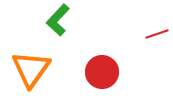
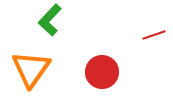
green L-shape: moved 8 px left
red line: moved 3 px left, 1 px down
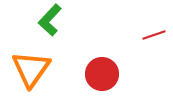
red circle: moved 2 px down
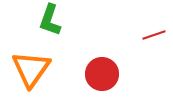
green L-shape: rotated 24 degrees counterclockwise
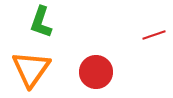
green L-shape: moved 9 px left, 2 px down
red circle: moved 6 px left, 2 px up
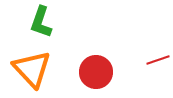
red line: moved 4 px right, 25 px down
orange triangle: moved 1 px right; rotated 18 degrees counterclockwise
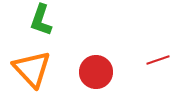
green L-shape: moved 2 px up
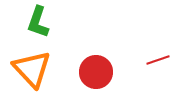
green L-shape: moved 3 px left, 2 px down
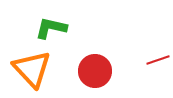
green L-shape: moved 13 px right, 6 px down; rotated 84 degrees clockwise
red circle: moved 1 px left, 1 px up
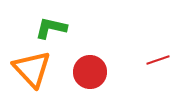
red circle: moved 5 px left, 1 px down
